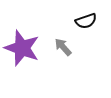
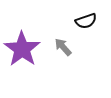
purple star: moved 1 px down; rotated 15 degrees clockwise
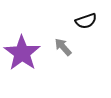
purple star: moved 4 px down
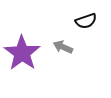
gray arrow: rotated 24 degrees counterclockwise
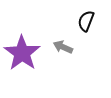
black semicircle: rotated 130 degrees clockwise
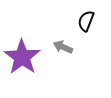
purple star: moved 4 px down
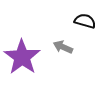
black semicircle: moved 1 px left; rotated 85 degrees clockwise
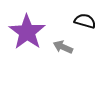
purple star: moved 5 px right, 25 px up
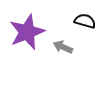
purple star: rotated 15 degrees clockwise
